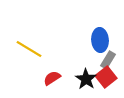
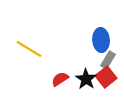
blue ellipse: moved 1 px right
red semicircle: moved 8 px right, 1 px down
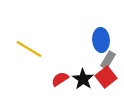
black star: moved 3 px left
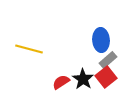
yellow line: rotated 16 degrees counterclockwise
gray rectangle: rotated 18 degrees clockwise
red semicircle: moved 1 px right, 3 px down
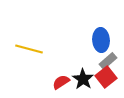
gray rectangle: moved 1 px down
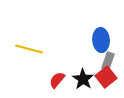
gray rectangle: rotated 30 degrees counterclockwise
red semicircle: moved 4 px left, 2 px up; rotated 18 degrees counterclockwise
